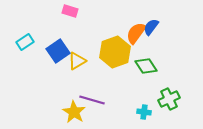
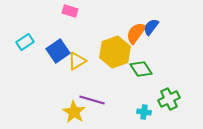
green diamond: moved 5 px left, 3 px down
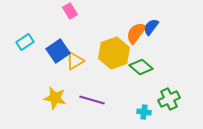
pink rectangle: rotated 42 degrees clockwise
yellow hexagon: moved 1 px left, 1 px down
yellow triangle: moved 2 px left
green diamond: moved 2 px up; rotated 15 degrees counterclockwise
yellow star: moved 19 px left, 14 px up; rotated 20 degrees counterclockwise
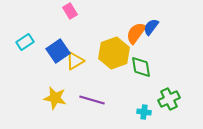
green diamond: rotated 40 degrees clockwise
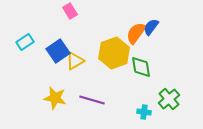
green cross: rotated 15 degrees counterclockwise
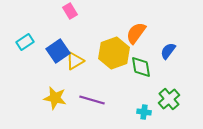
blue semicircle: moved 17 px right, 24 px down
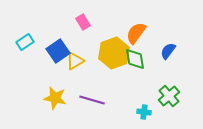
pink rectangle: moved 13 px right, 11 px down
green diamond: moved 6 px left, 8 px up
green cross: moved 3 px up
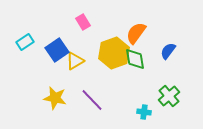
blue square: moved 1 px left, 1 px up
purple line: rotated 30 degrees clockwise
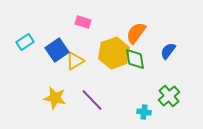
pink rectangle: rotated 42 degrees counterclockwise
